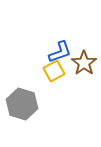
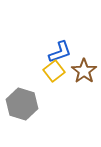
brown star: moved 8 px down
yellow square: rotated 10 degrees counterclockwise
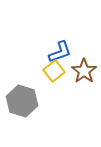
gray hexagon: moved 3 px up
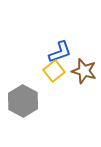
brown star: rotated 20 degrees counterclockwise
gray hexagon: moved 1 px right; rotated 12 degrees clockwise
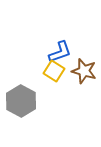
yellow square: rotated 20 degrees counterclockwise
gray hexagon: moved 2 px left
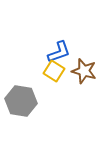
blue L-shape: moved 1 px left
gray hexagon: rotated 20 degrees counterclockwise
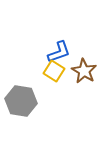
brown star: rotated 15 degrees clockwise
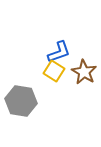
brown star: moved 1 px down
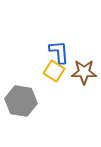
blue L-shape: rotated 75 degrees counterclockwise
brown star: rotated 30 degrees counterclockwise
